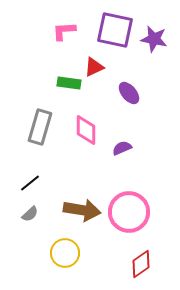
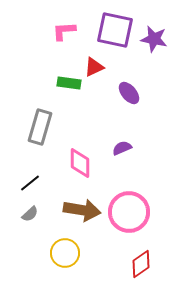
pink diamond: moved 6 px left, 33 px down
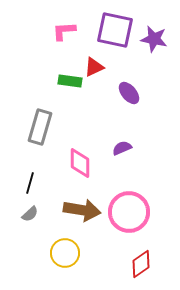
green rectangle: moved 1 px right, 2 px up
black line: rotated 35 degrees counterclockwise
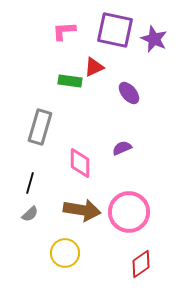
purple star: rotated 12 degrees clockwise
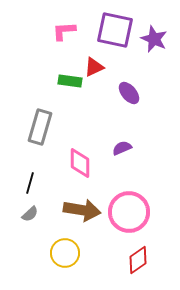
red diamond: moved 3 px left, 4 px up
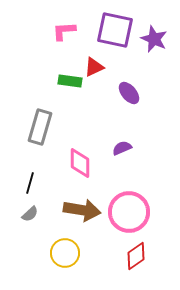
red diamond: moved 2 px left, 4 px up
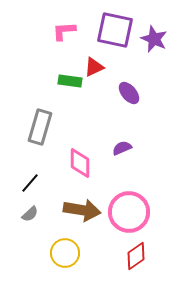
black line: rotated 25 degrees clockwise
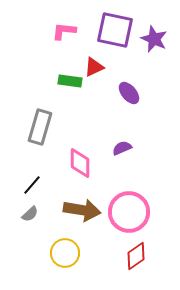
pink L-shape: rotated 10 degrees clockwise
black line: moved 2 px right, 2 px down
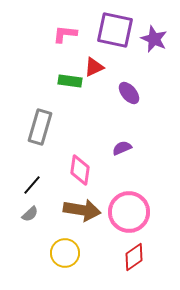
pink L-shape: moved 1 px right, 3 px down
pink diamond: moved 7 px down; rotated 8 degrees clockwise
red diamond: moved 2 px left, 1 px down
